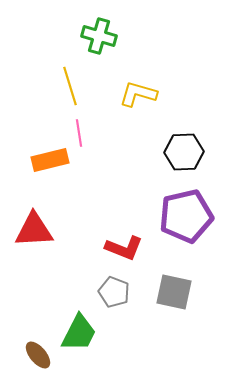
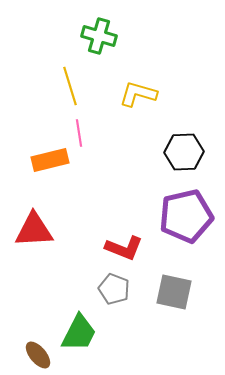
gray pentagon: moved 3 px up
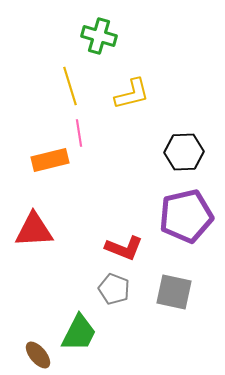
yellow L-shape: moved 6 px left; rotated 150 degrees clockwise
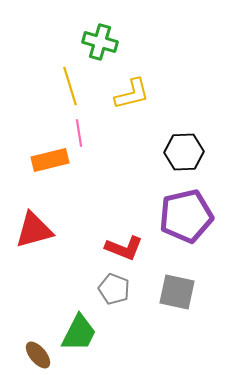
green cross: moved 1 px right, 6 px down
red triangle: rotated 12 degrees counterclockwise
gray square: moved 3 px right
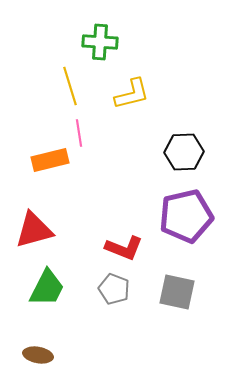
green cross: rotated 12 degrees counterclockwise
green trapezoid: moved 32 px left, 45 px up
brown ellipse: rotated 40 degrees counterclockwise
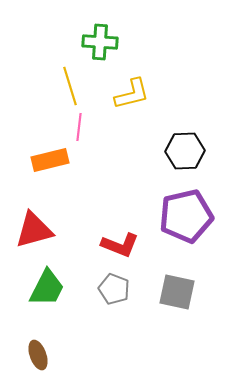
pink line: moved 6 px up; rotated 16 degrees clockwise
black hexagon: moved 1 px right, 1 px up
red L-shape: moved 4 px left, 3 px up
brown ellipse: rotated 60 degrees clockwise
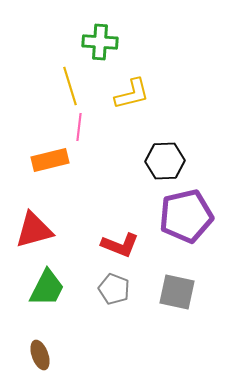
black hexagon: moved 20 px left, 10 px down
brown ellipse: moved 2 px right
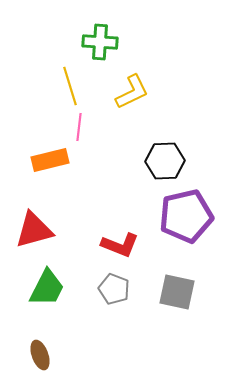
yellow L-shape: moved 2 px up; rotated 12 degrees counterclockwise
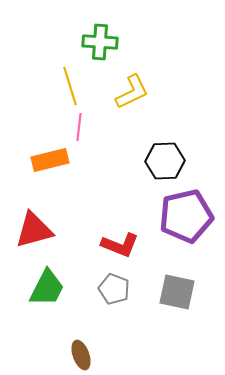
brown ellipse: moved 41 px right
